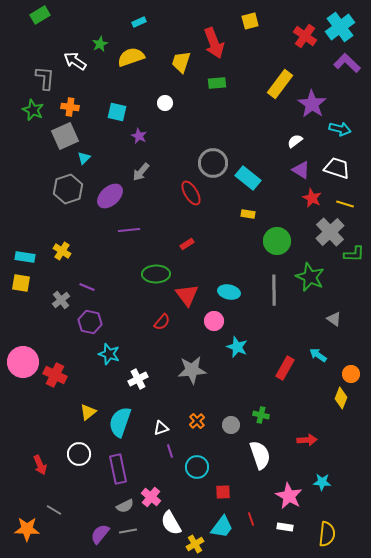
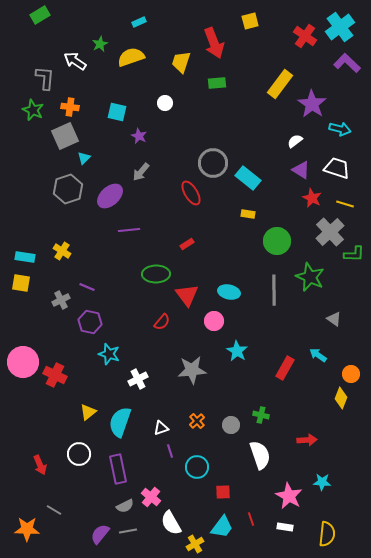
gray cross at (61, 300): rotated 12 degrees clockwise
cyan star at (237, 347): moved 4 px down; rotated 10 degrees clockwise
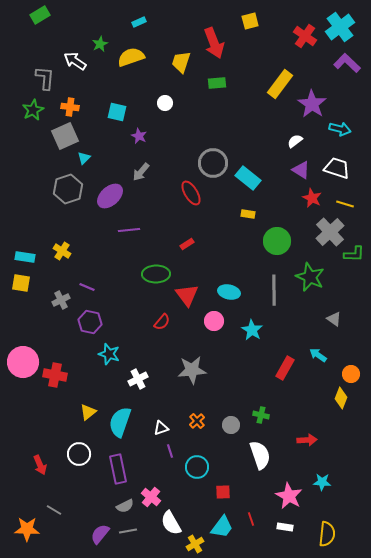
green star at (33, 110): rotated 20 degrees clockwise
cyan star at (237, 351): moved 15 px right, 21 px up
red cross at (55, 375): rotated 15 degrees counterclockwise
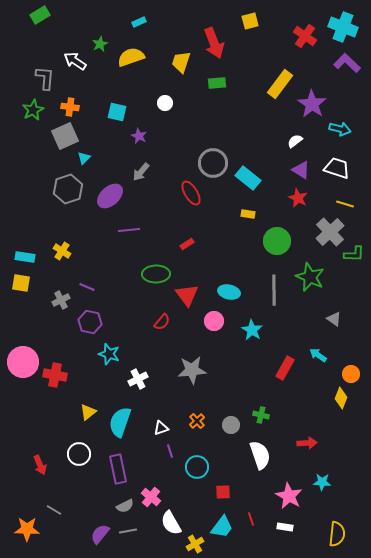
cyan cross at (340, 27): moved 3 px right; rotated 32 degrees counterclockwise
red star at (312, 198): moved 14 px left
red arrow at (307, 440): moved 3 px down
yellow semicircle at (327, 534): moved 10 px right
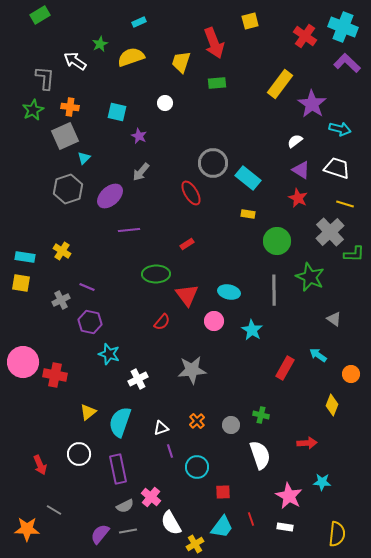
yellow diamond at (341, 398): moved 9 px left, 7 px down
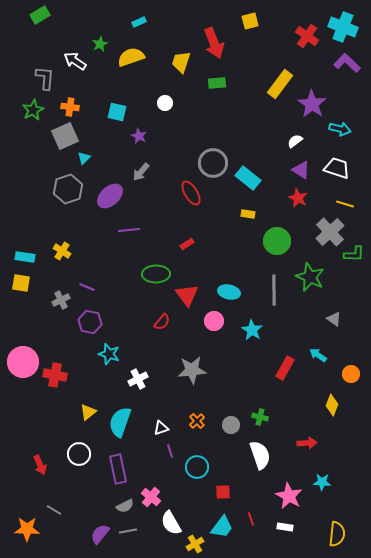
red cross at (305, 36): moved 2 px right
green cross at (261, 415): moved 1 px left, 2 px down
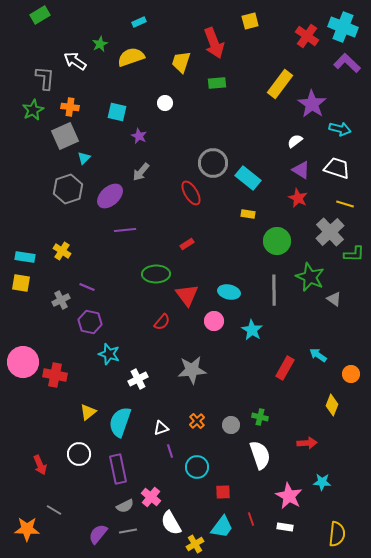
purple line at (129, 230): moved 4 px left
gray triangle at (334, 319): moved 20 px up
purple semicircle at (100, 534): moved 2 px left
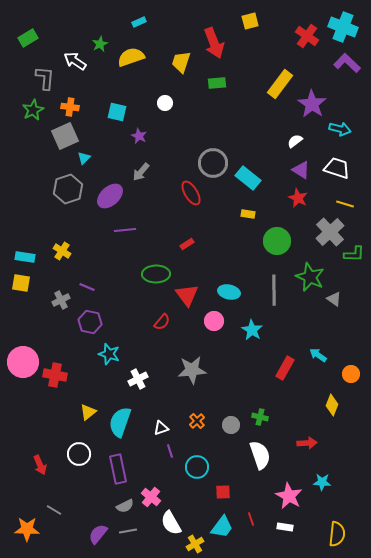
green rectangle at (40, 15): moved 12 px left, 23 px down
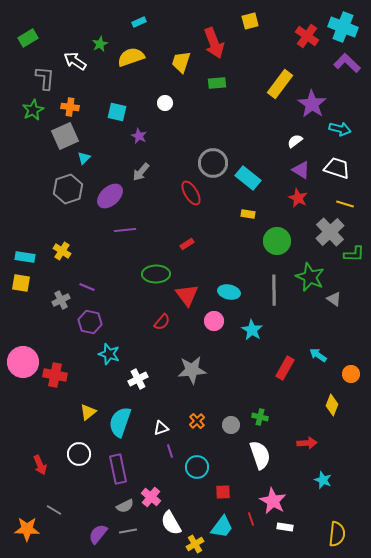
cyan star at (322, 482): moved 1 px right, 2 px up; rotated 18 degrees clockwise
pink star at (289, 496): moved 16 px left, 5 px down
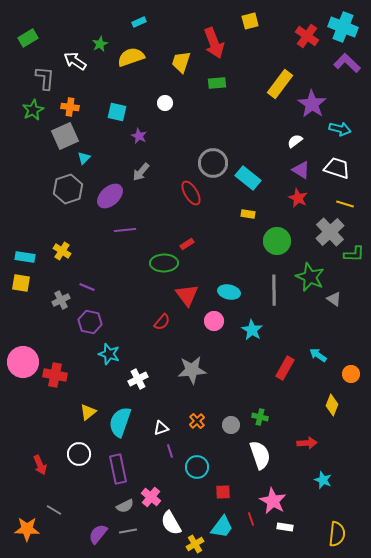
green ellipse at (156, 274): moved 8 px right, 11 px up
